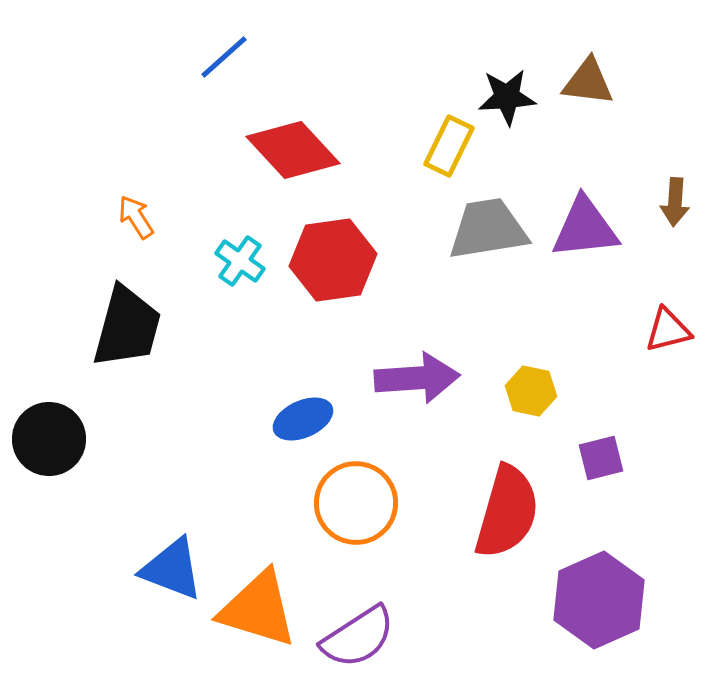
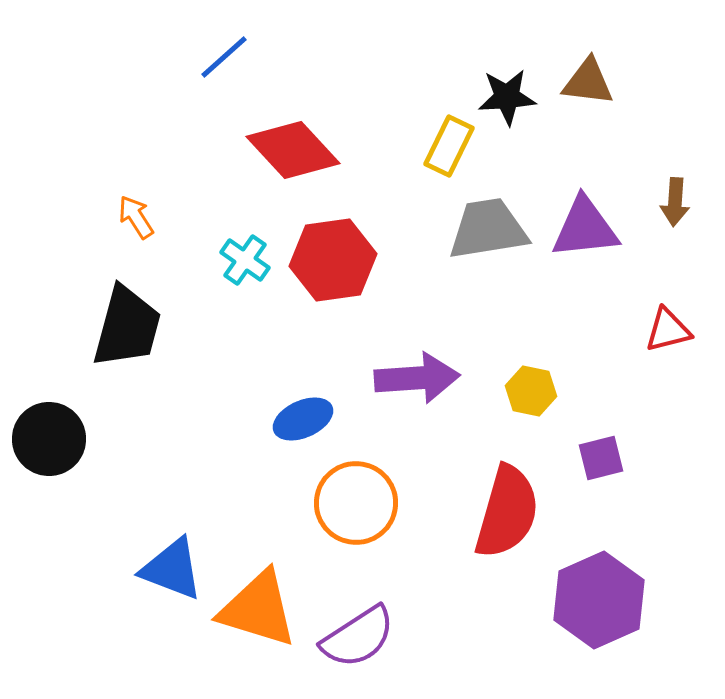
cyan cross: moved 5 px right, 1 px up
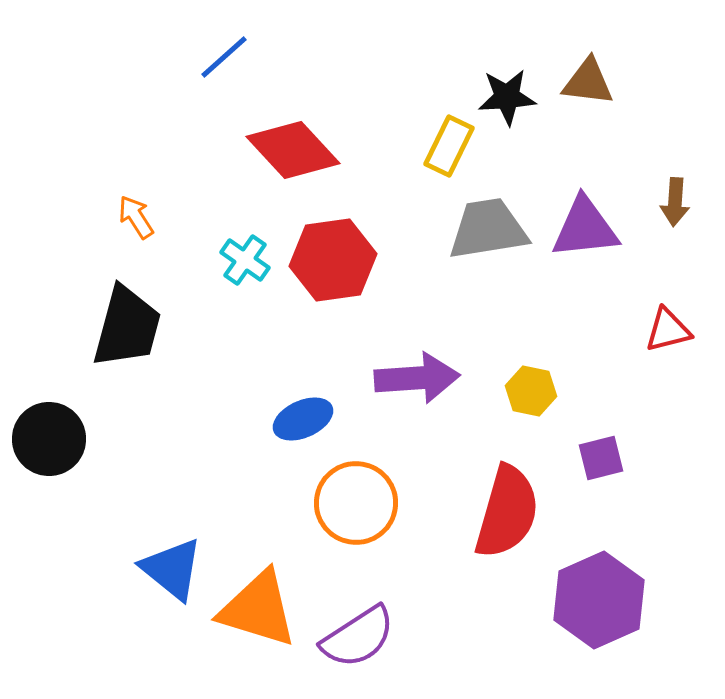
blue triangle: rotated 18 degrees clockwise
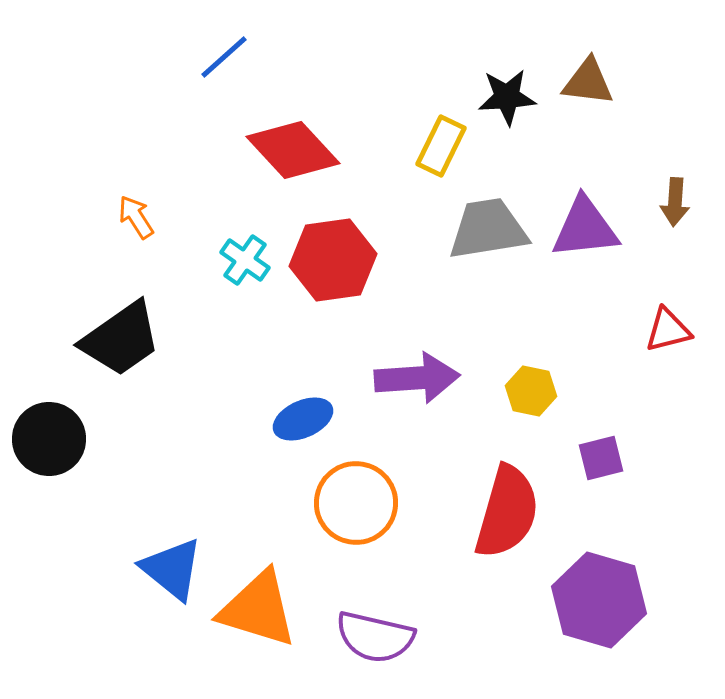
yellow rectangle: moved 8 px left
black trapezoid: moved 6 px left, 12 px down; rotated 40 degrees clockwise
purple hexagon: rotated 20 degrees counterclockwise
purple semicircle: moved 17 px right; rotated 46 degrees clockwise
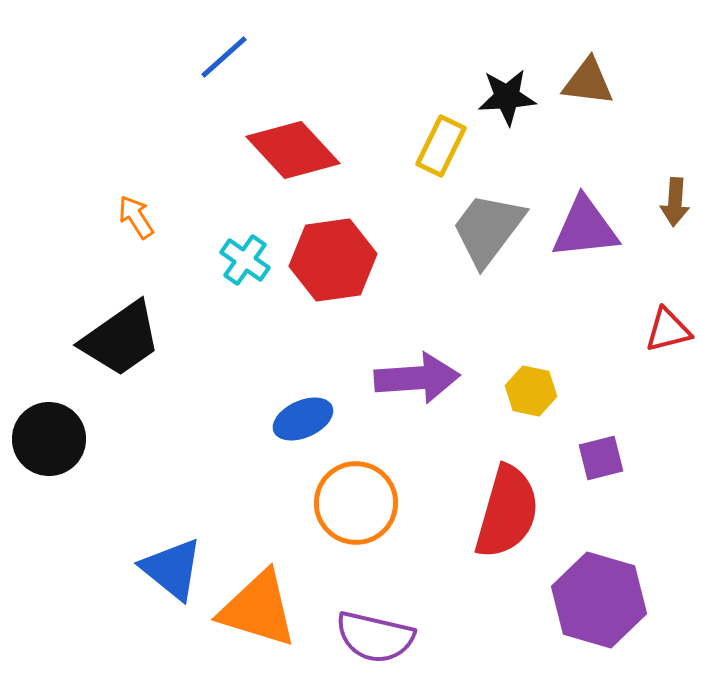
gray trapezoid: rotated 44 degrees counterclockwise
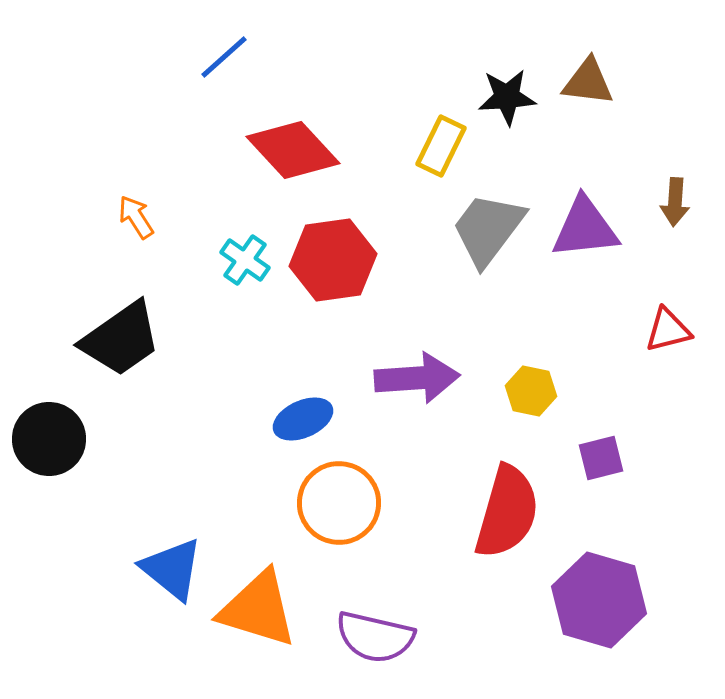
orange circle: moved 17 px left
